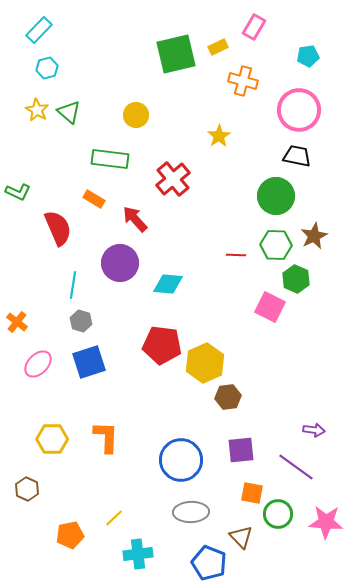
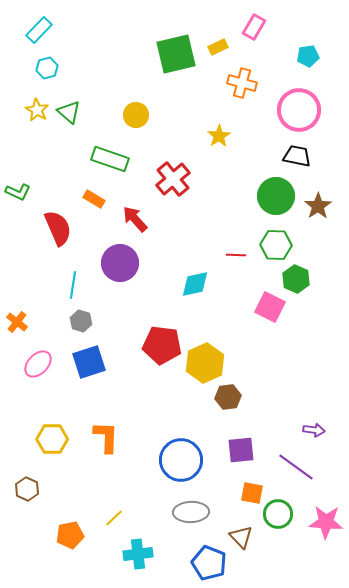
orange cross at (243, 81): moved 1 px left, 2 px down
green rectangle at (110, 159): rotated 12 degrees clockwise
brown star at (314, 236): moved 4 px right, 30 px up; rotated 8 degrees counterclockwise
cyan diamond at (168, 284): moved 27 px right; rotated 16 degrees counterclockwise
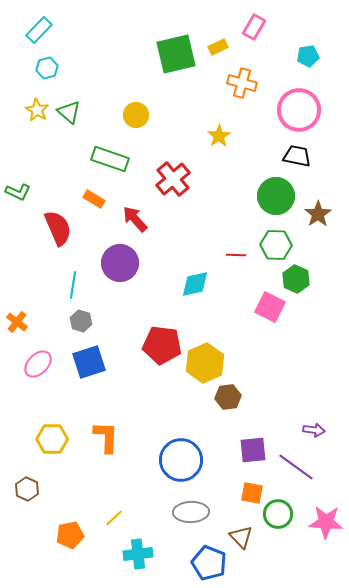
brown star at (318, 206): moved 8 px down
purple square at (241, 450): moved 12 px right
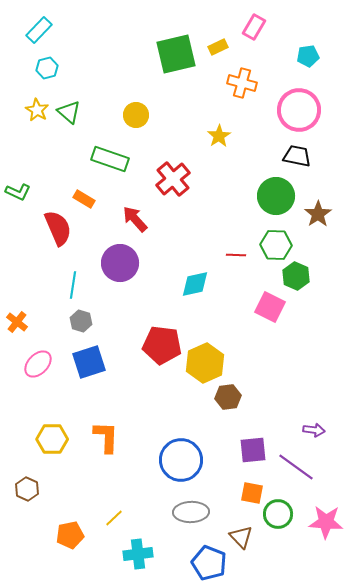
orange rectangle at (94, 199): moved 10 px left
green hexagon at (296, 279): moved 3 px up
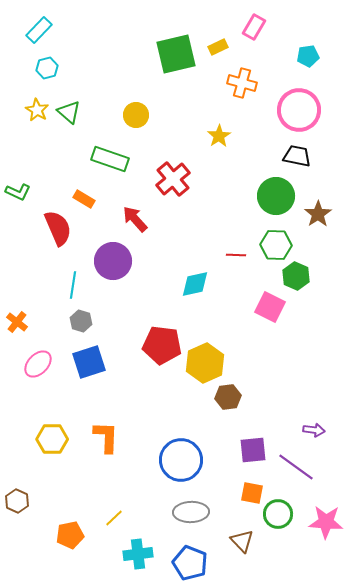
purple circle at (120, 263): moved 7 px left, 2 px up
brown hexagon at (27, 489): moved 10 px left, 12 px down
brown triangle at (241, 537): moved 1 px right, 4 px down
blue pentagon at (209, 563): moved 19 px left
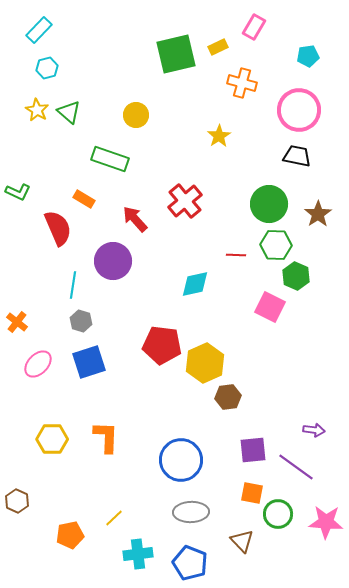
red cross at (173, 179): moved 12 px right, 22 px down
green circle at (276, 196): moved 7 px left, 8 px down
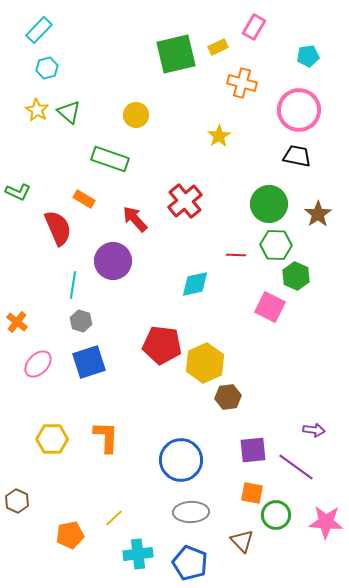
green circle at (278, 514): moved 2 px left, 1 px down
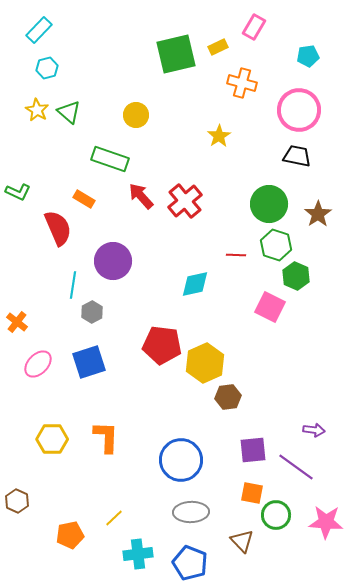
red arrow at (135, 219): moved 6 px right, 23 px up
green hexagon at (276, 245): rotated 16 degrees clockwise
gray hexagon at (81, 321): moved 11 px right, 9 px up; rotated 15 degrees clockwise
